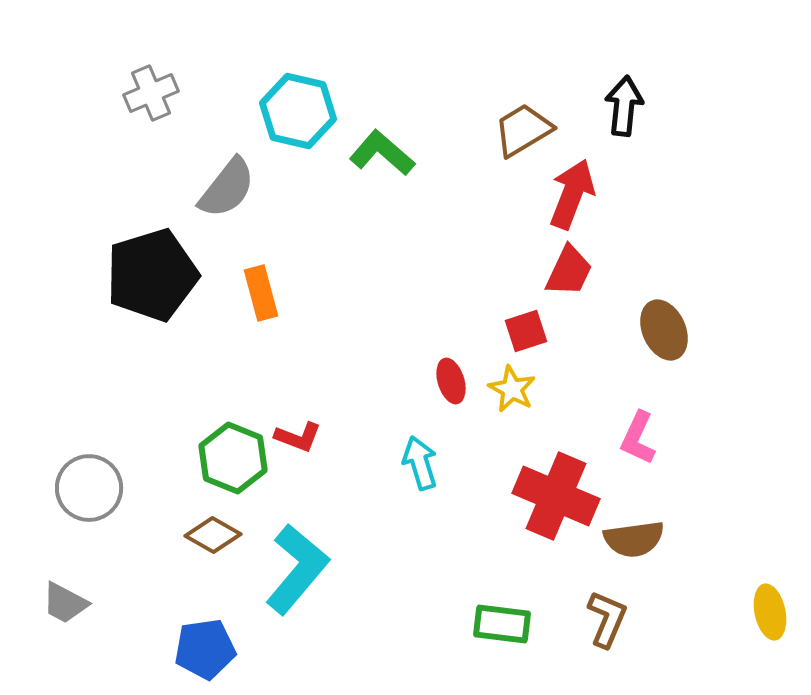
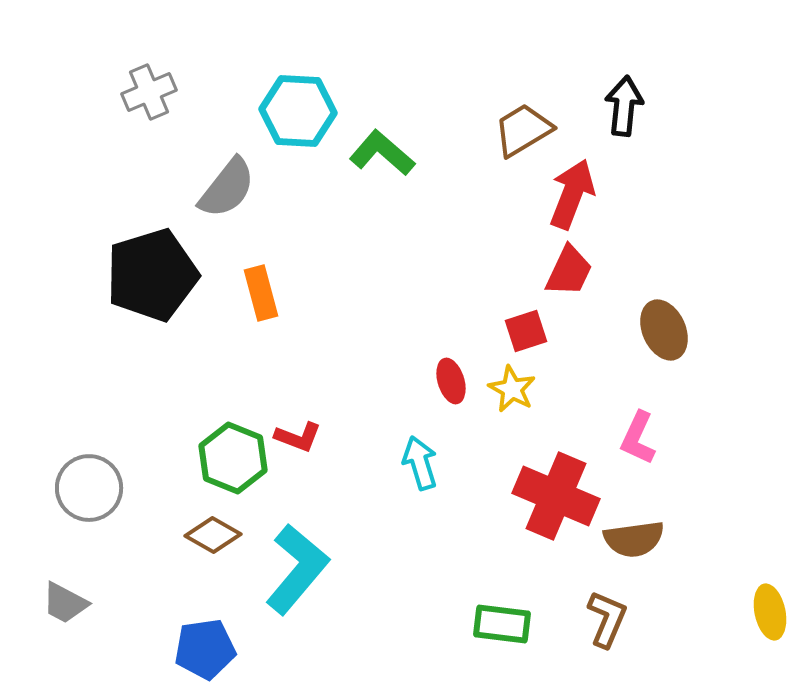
gray cross: moved 2 px left, 1 px up
cyan hexagon: rotated 10 degrees counterclockwise
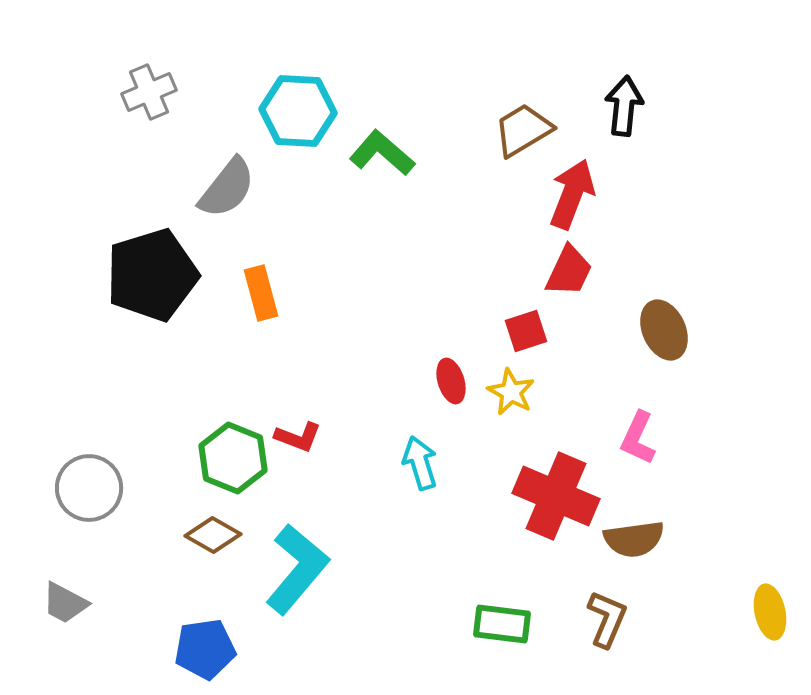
yellow star: moved 1 px left, 3 px down
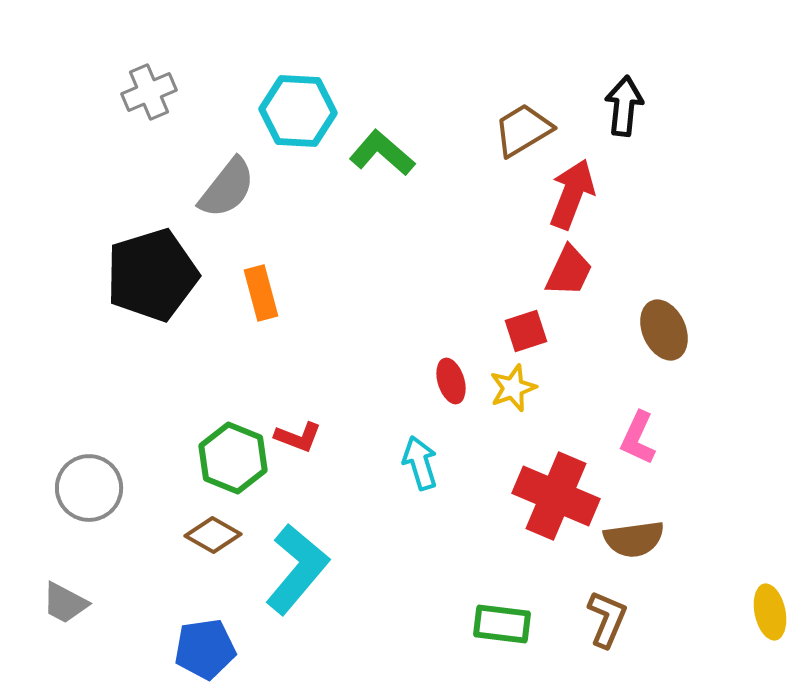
yellow star: moved 2 px right, 4 px up; rotated 24 degrees clockwise
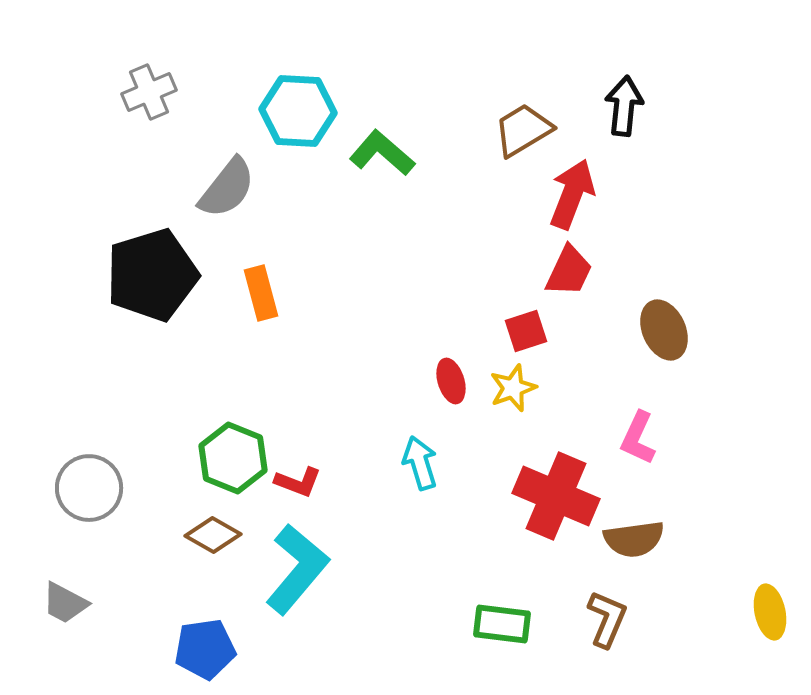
red L-shape: moved 45 px down
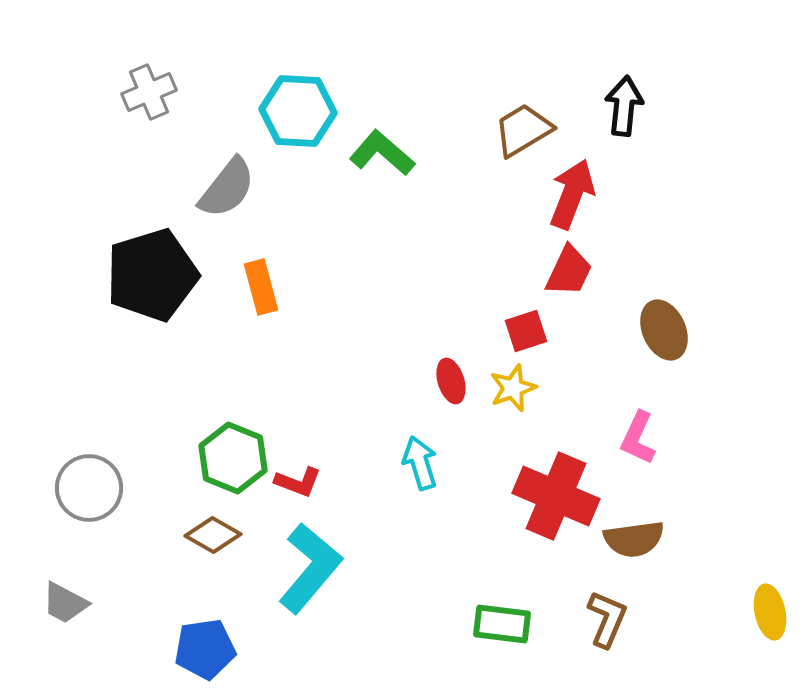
orange rectangle: moved 6 px up
cyan L-shape: moved 13 px right, 1 px up
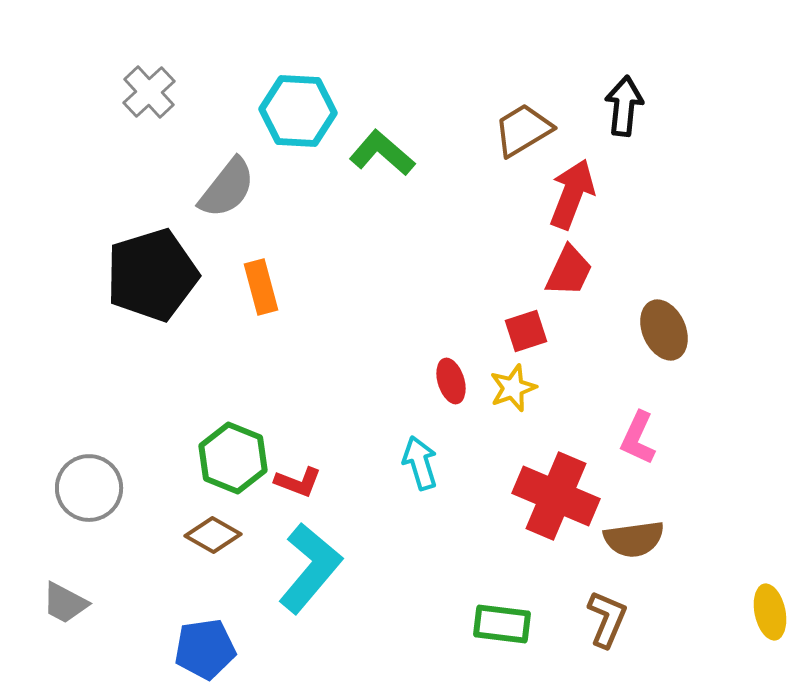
gray cross: rotated 20 degrees counterclockwise
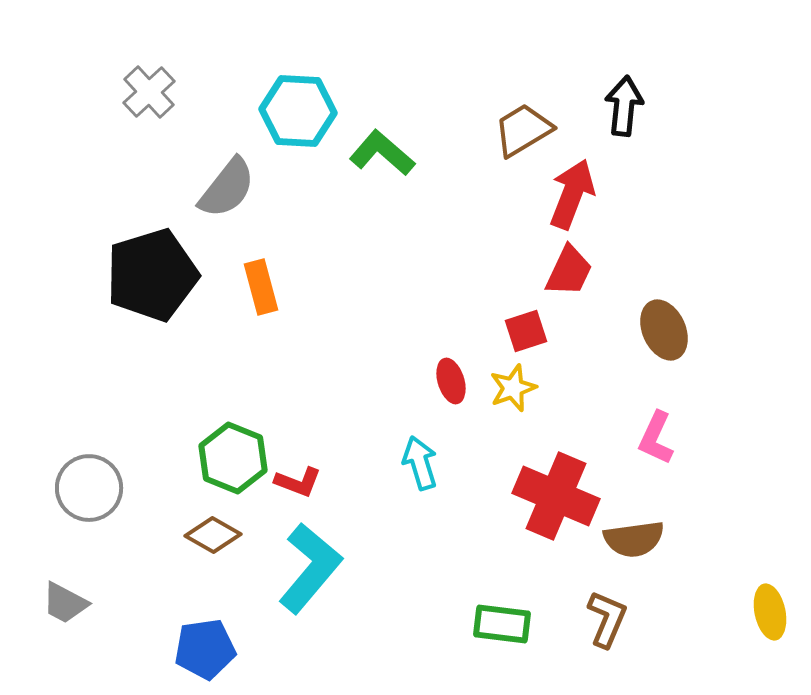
pink L-shape: moved 18 px right
